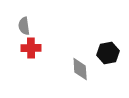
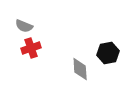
gray semicircle: rotated 60 degrees counterclockwise
red cross: rotated 18 degrees counterclockwise
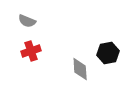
gray semicircle: moved 3 px right, 5 px up
red cross: moved 3 px down
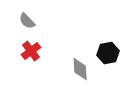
gray semicircle: rotated 24 degrees clockwise
red cross: rotated 18 degrees counterclockwise
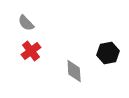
gray semicircle: moved 1 px left, 2 px down
gray diamond: moved 6 px left, 2 px down
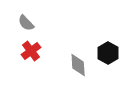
black hexagon: rotated 20 degrees counterclockwise
gray diamond: moved 4 px right, 6 px up
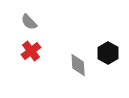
gray semicircle: moved 3 px right, 1 px up
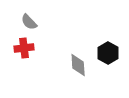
red cross: moved 7 px left, 3 px up; rotated 30 degrees clockwise
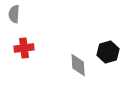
gray semicircle: moved 15 px left, 8 px up; rotated 48 degrees clockwise
black hexagon: moved 1 px up; rotated 15 degrees clockwise
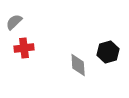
gray semicircle: moved 8 px down; rotated 42 degrees clockwise
